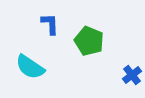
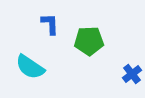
green pentagon: rotated 24 degrees counterclockwise
blue cross: moved 1 px up
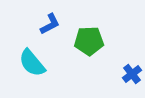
blue L-shape: rotated 65 degrees clockwise
cyan semicircle: moved 2 px right, 4 px up; rotated 16 degrees clockwise
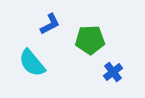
green pentagon: moved 1 px right, 1 px up
blue cross: moved 19 px left, 2 px up
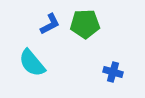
green pentagon: moved 5 px left, 16 px up
blue cross: rotated 36 degrees counterclockwise
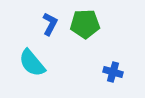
blue L-shape: rotated 35 degrees counterclockwise
